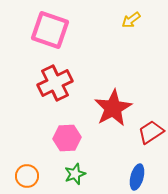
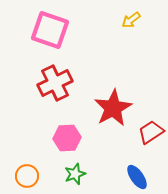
blue ellipse: rotated 50 degrees counterclockwise
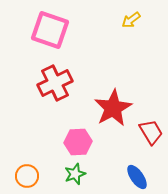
red trapezoid: rotated 92 degrees clockwise
pink hexagon: moved 11 px right, 4 px down
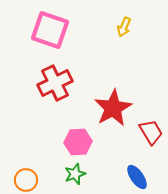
yellow arrow: moved 7 px left, 7 px down; rotated 30 degrees counterclockwise
orange circle: moved 1 px left, 4 px down
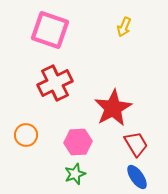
red trapezoid: moved 15 px left, 12 px down
orange circle: moved 45 px up
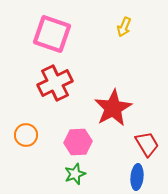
pink square: moved 2 px right, 4 px down
red trapezoid: moved 11 px right
blue ellipse: rotated 40 degrees clockwise
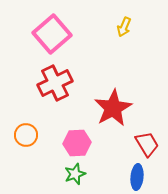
pink square: rotated 30 degrees clockwise
pink hexagon: moved 1 px left, 1 px down
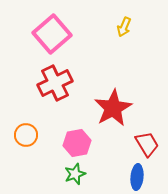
pink hexagon: rotated 8 degrees counterclockwise
